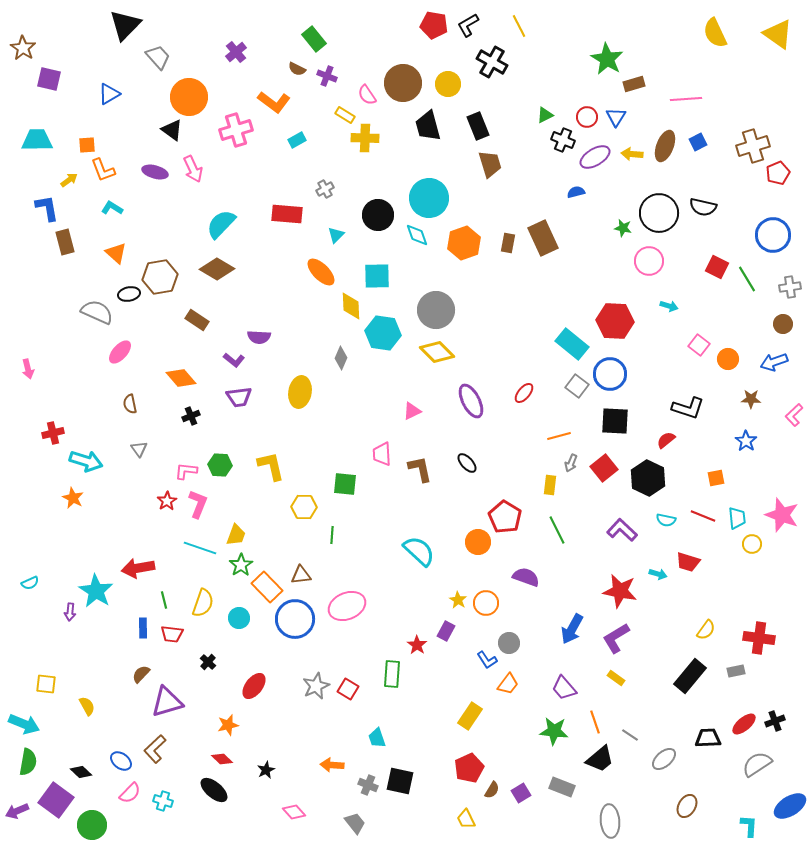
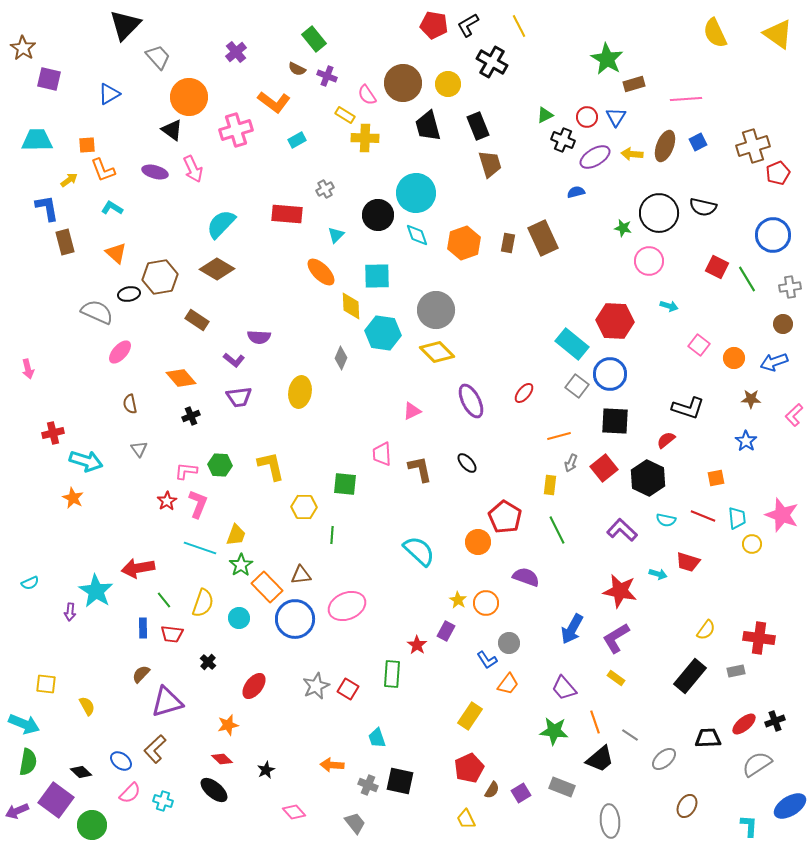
cyan circle at (429, 198): moved 13 px left, 5 px up
orange circle at (728, 359): moved 6 px right, 1 px up
green line at (164, 600): rotated 24 degrees counterclockwise
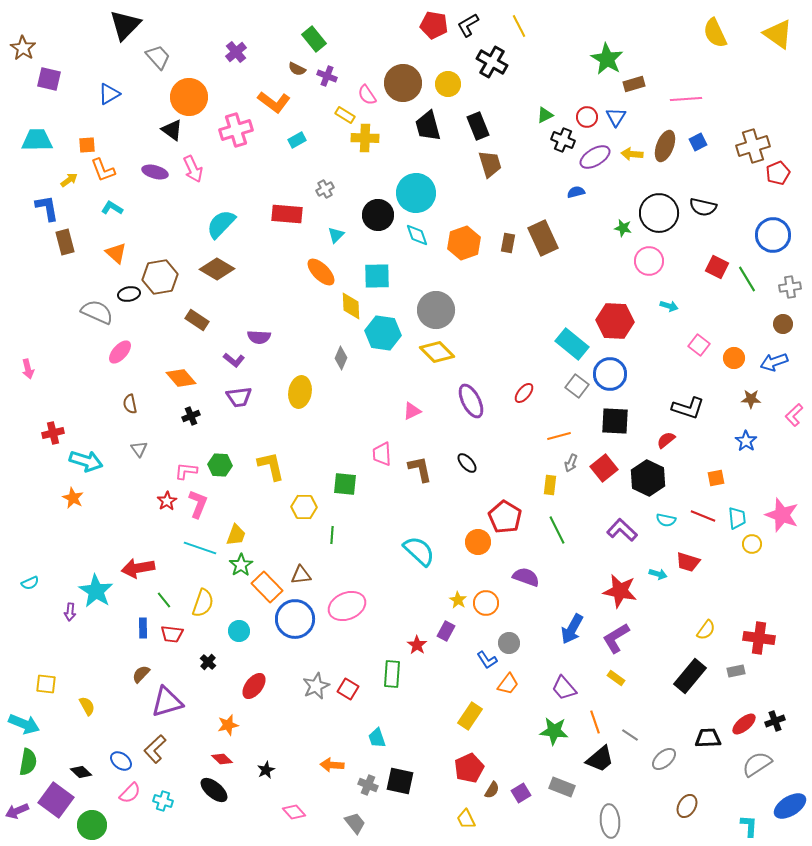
cyan circle at (239, 618): moved 13 px down
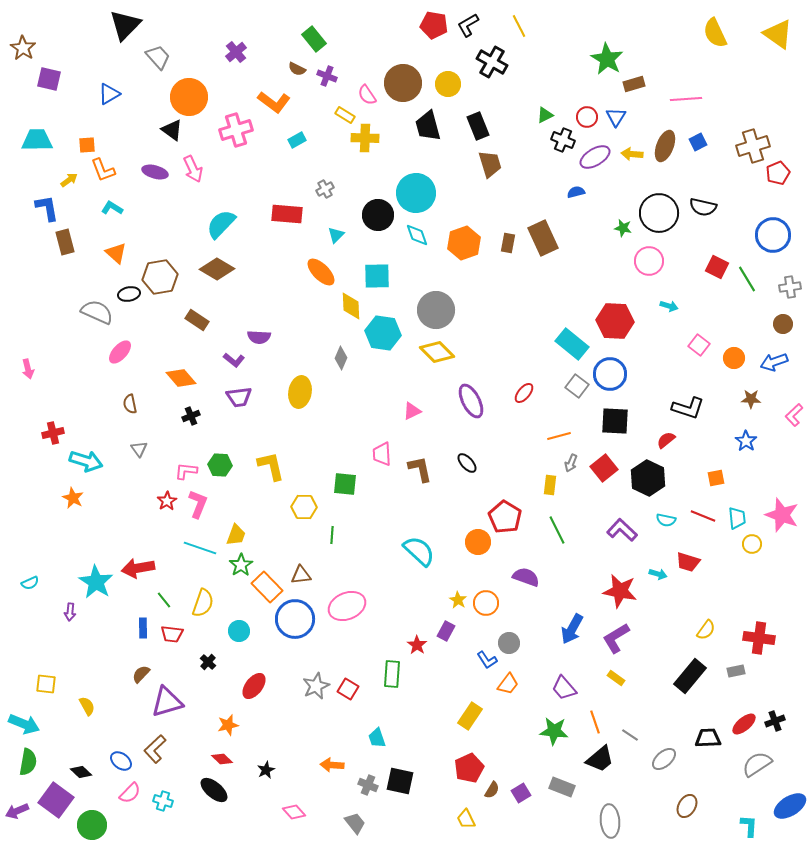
cyan star at (96, 591): moved 9 px up
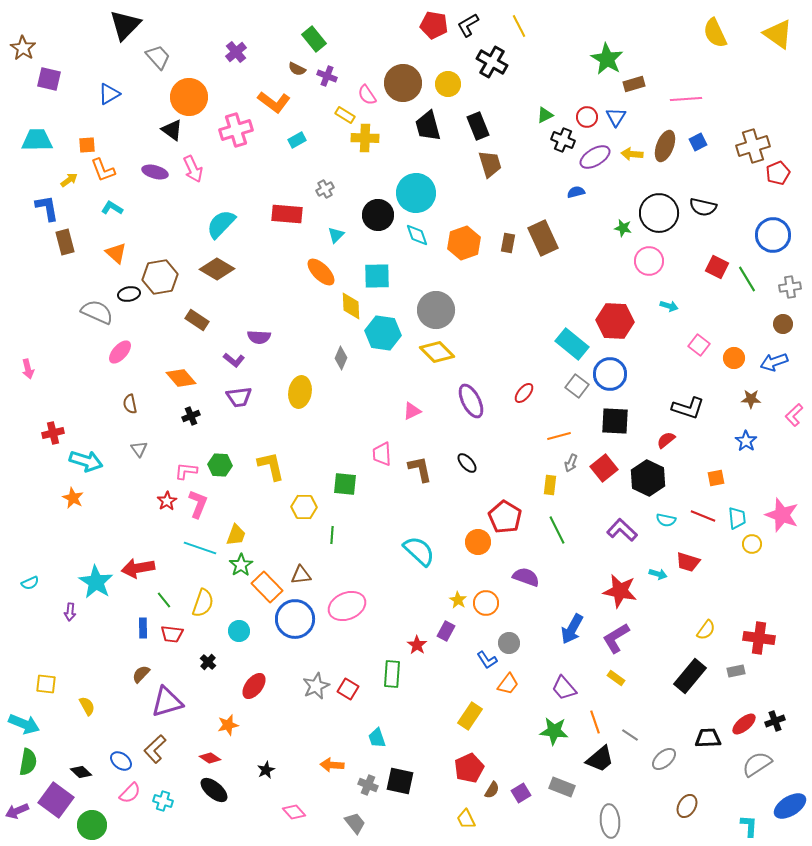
red diamond at (222, 759): moved 12 px left, 1 px up; rotated 10 degrees counterclockwise
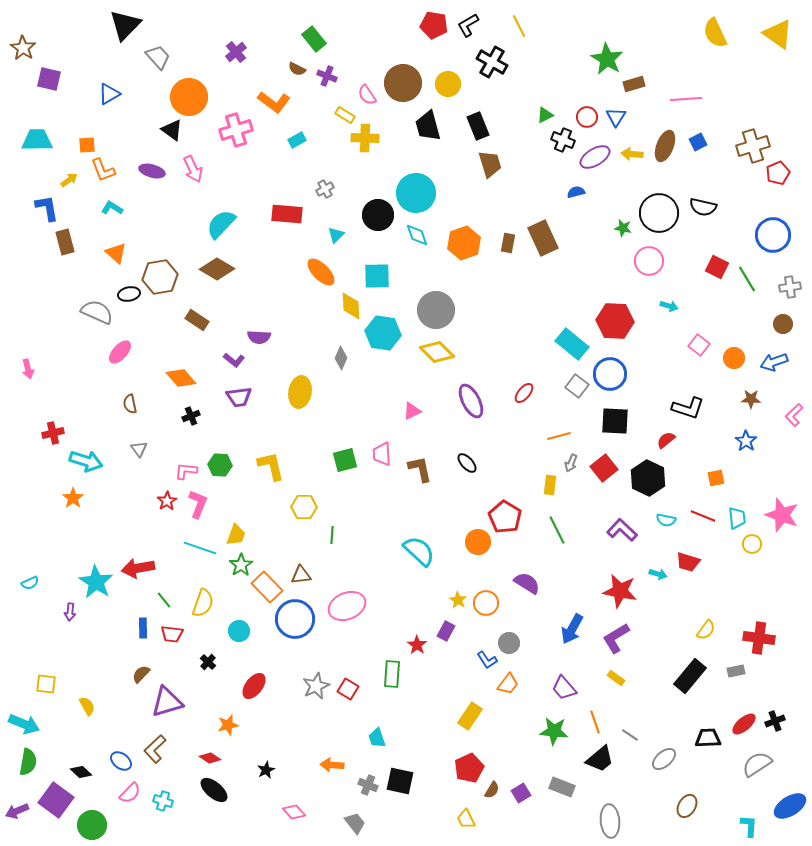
purple ellipse at (155, 172): moved 3 px left, 1 px up
green square at (345, 484): moved 24 px up; rotated 20 degrees counterclockwise
orange star at (73, 498): rotated 10 degrees clockwise
purple semicircle at (526, 577): moved 1 px right, 6 px down; rotated 12 degrees clockwise
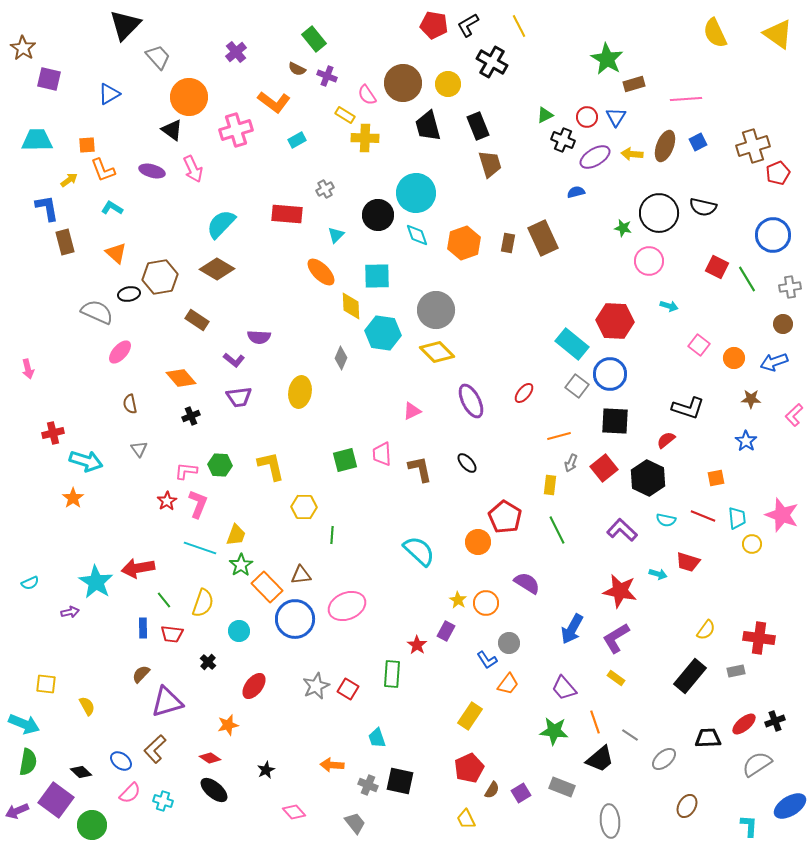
purple arrow at (70, 612): rotated 108 degrees counterclockwise
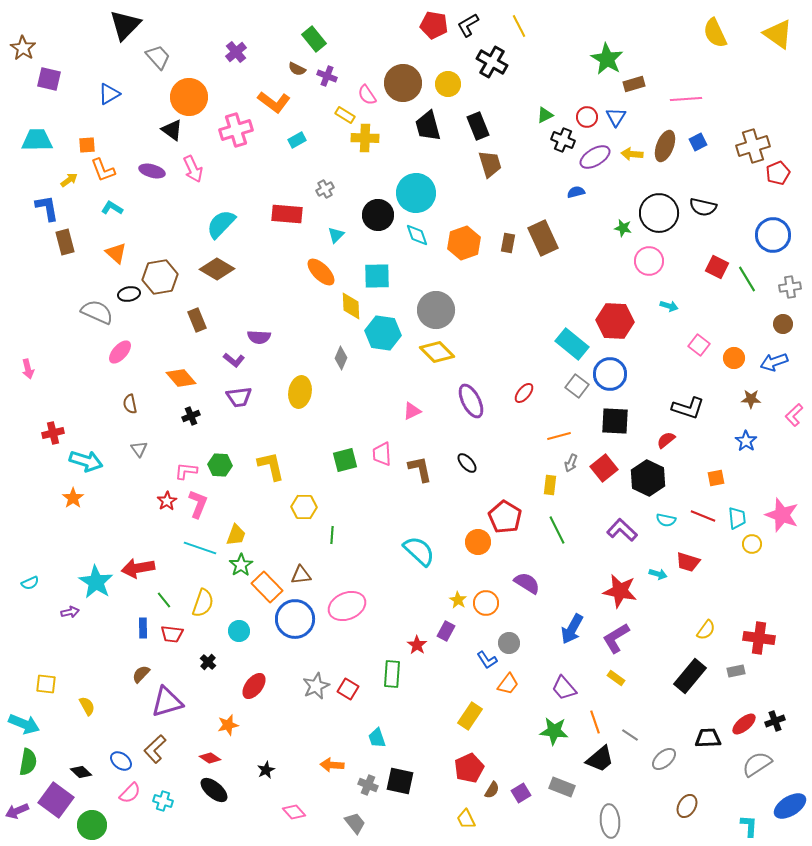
brown rectangle at (197, 320): rotated 35 degrees clockwise
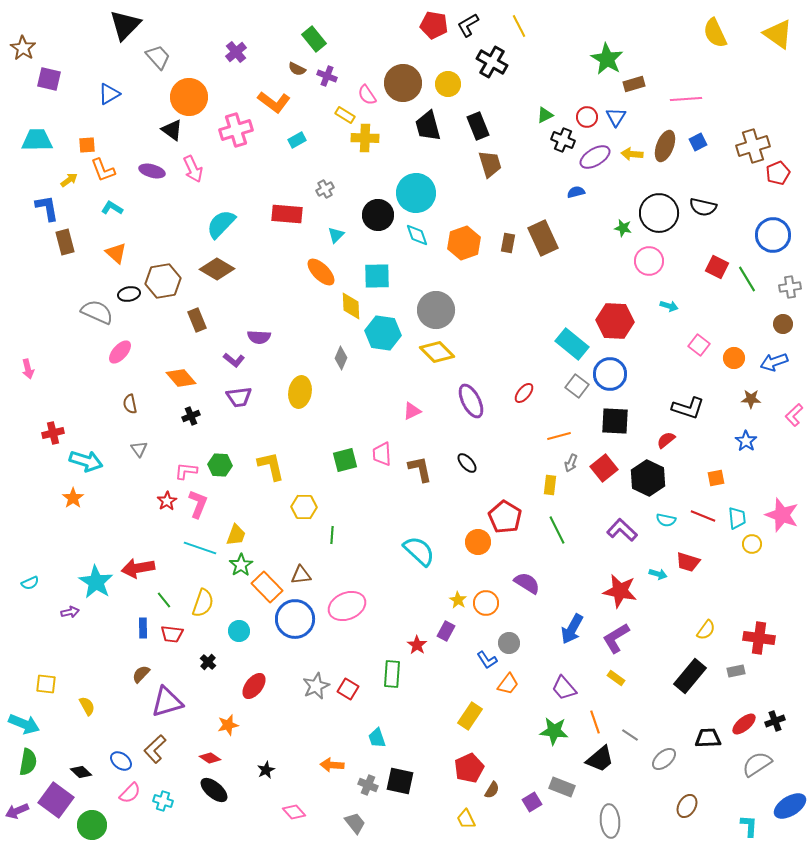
brown hexagon at (160, 277): moved 3 px right, 4 px down
purple square at (521, 793): moved 11 px right, 9 px down
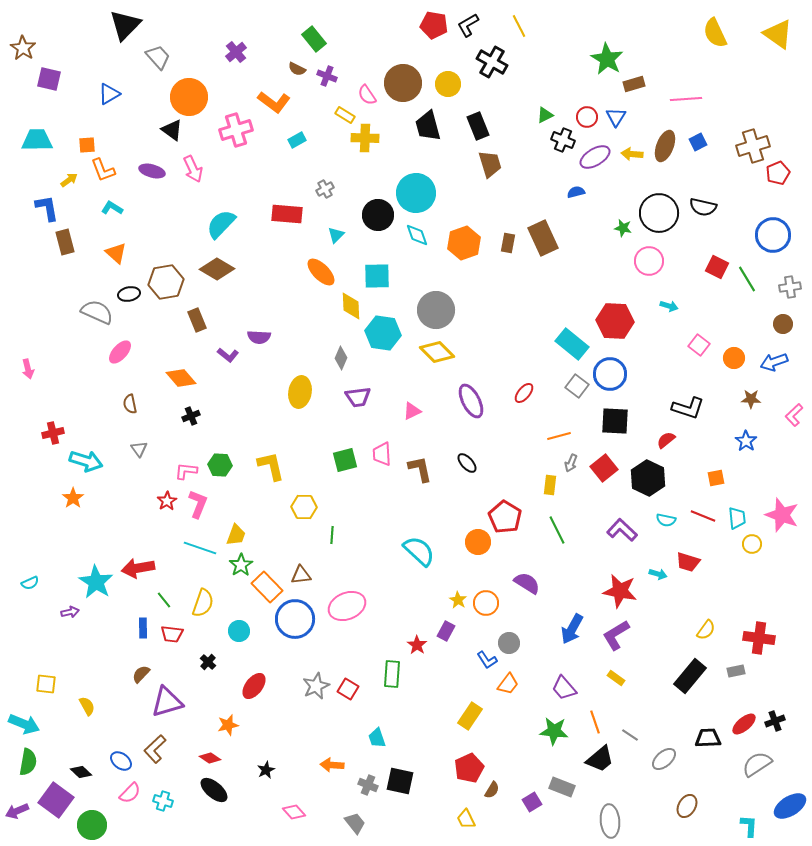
brown hexagon at (163, 281): moved 3 px right, 1 px down
purple L-shape at (234, 360): moved 6 px left, 5 px up
purple trapezoid at (239, 397): moved 119 px right
purple L-shape at (616, 638): moved 3 px up
